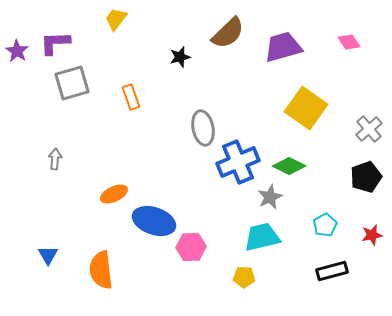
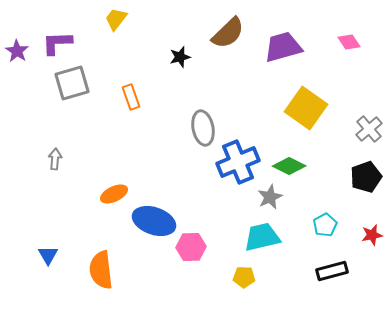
purple L-shape: moved 2 px right
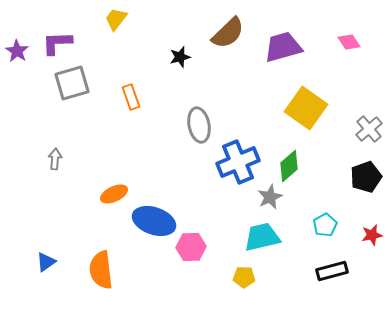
gray ellipse: moved 4 px left, 3 px up
green diamond: rotated 68 degrees counterclockwise
blue triangle: moved 2 px left, 7 px down; rotated 25 degrees clockwise
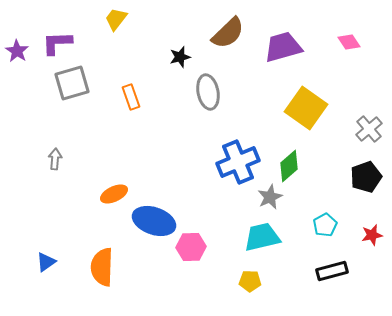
gray ellipse: moved 9 px right, 33 px up
orange semicircle: moved 1 px right, 3 px up; rotated 9 degrees clockwise
yellow pentagon: moved 6 px right, 4 px down
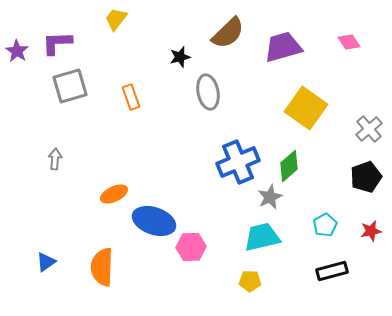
gray square: moved 2 px left, 3 px down
red star: moved 1 px left, 4 px up
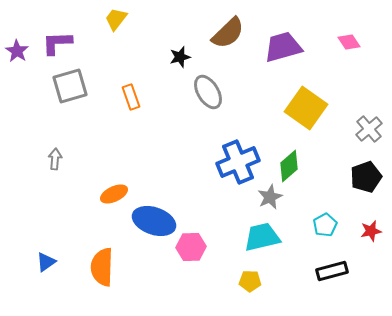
gray ellipse: rotated 20 degrees counterclockwise
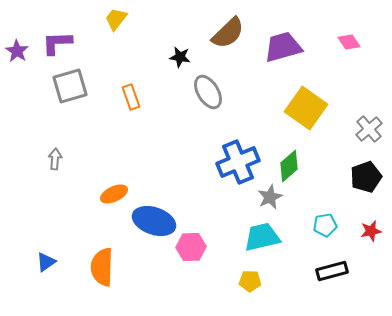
black star: rotated 25 degrees clockwise
cyan pentagon: rotated 20 degrees clockwise
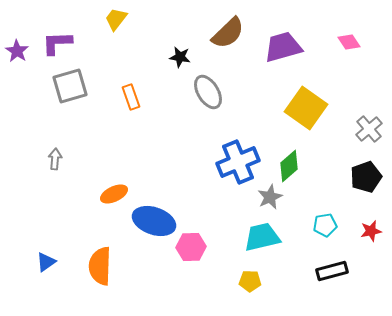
orange semicircle: moved 2 px left, 1 px up
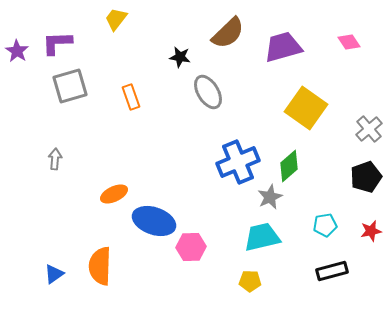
blue triangle: moved 8 px right, 12 px down
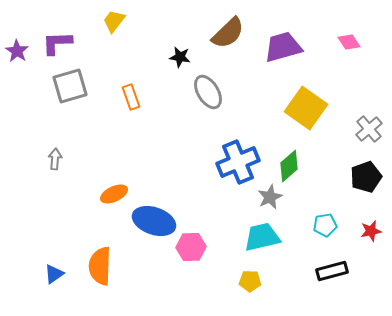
yellow trapezoid: moved 2 px left, 2 px down
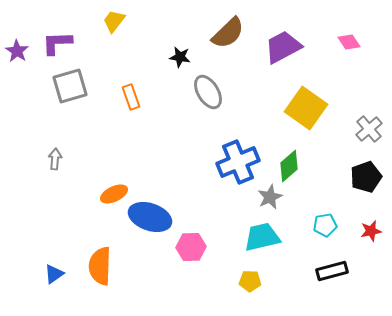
purple trapezoid: rotated 12 degrees counterclockwise
blue ellipse: moved 4 px left, 4 px up
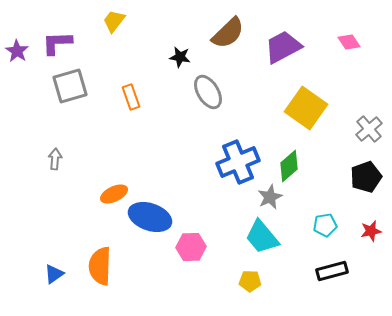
cyan trapezoid: rotated 117 degrees counterclockwise
